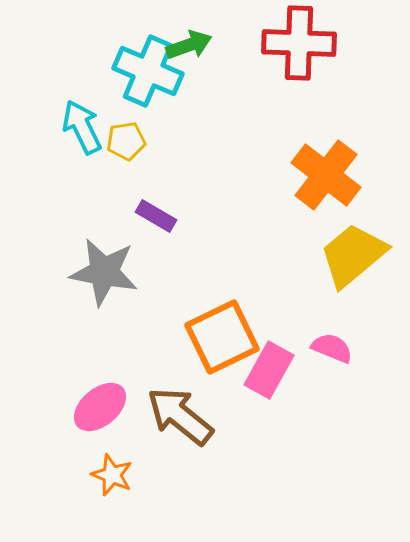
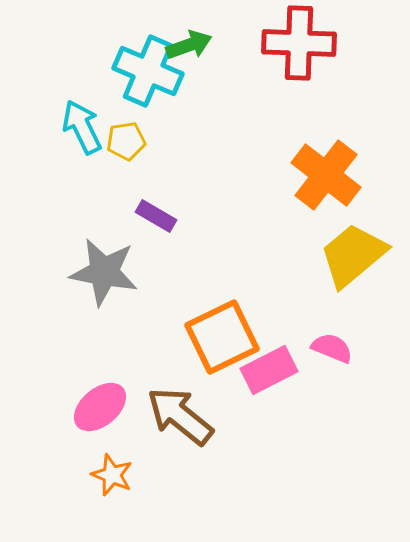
pink rectangle: rotated 34 degrees clockwise
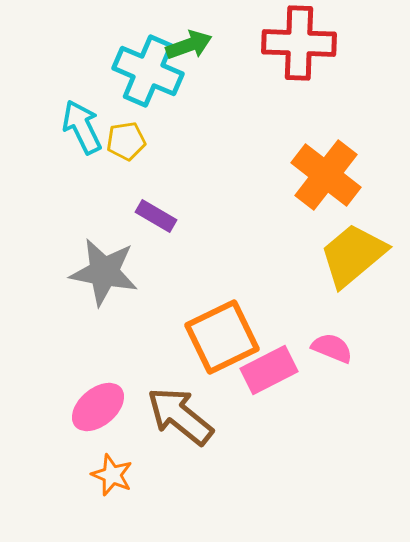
pink ellipse: moved 2 px left
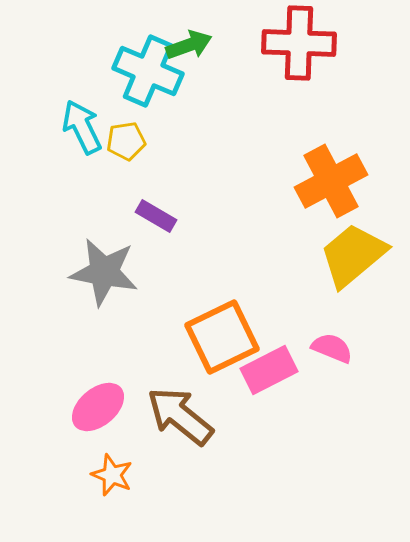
orange cross: moved 5 px right, 6 px down; rotated 24 degrees clockwise
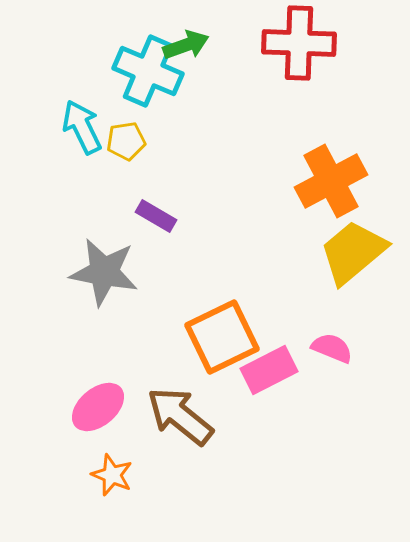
green arrow: moved 3 px left
yellow trapezoid: moved 3 px up
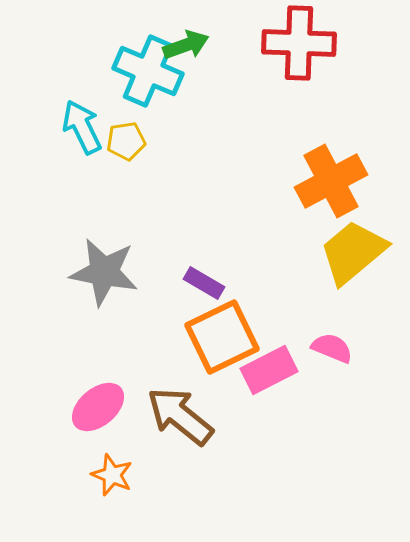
purple rectangle: moved 48 px right, 67 px down
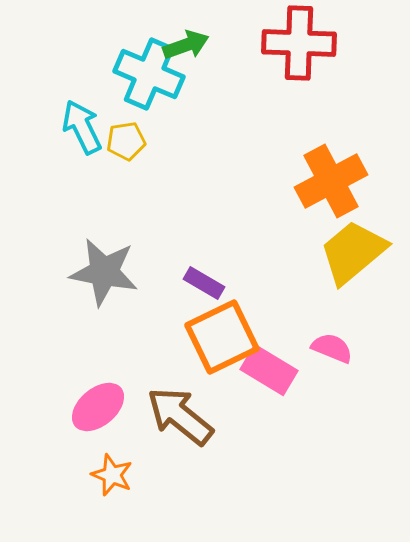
cyan cross: moved 1 px right, 3 px down
pink rectangle: rotated 58 degrees clockwise
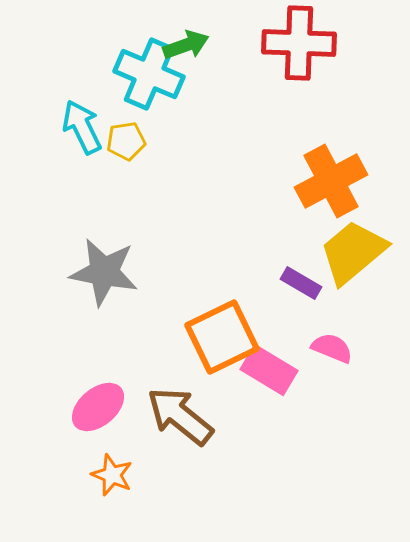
purple rectangle: moved 97 px right
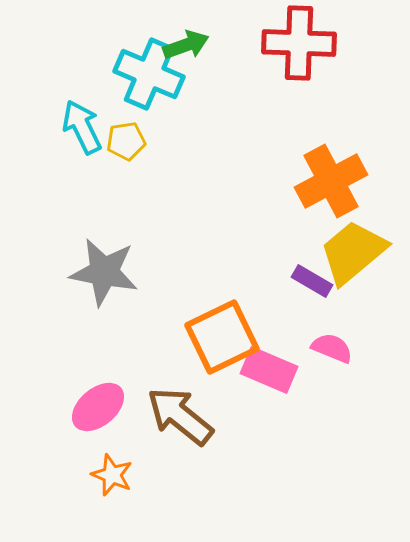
purple rectangle: moved 11 px right, 2 px up
pink rectangle: rotated 8 degrees counterclockwise
